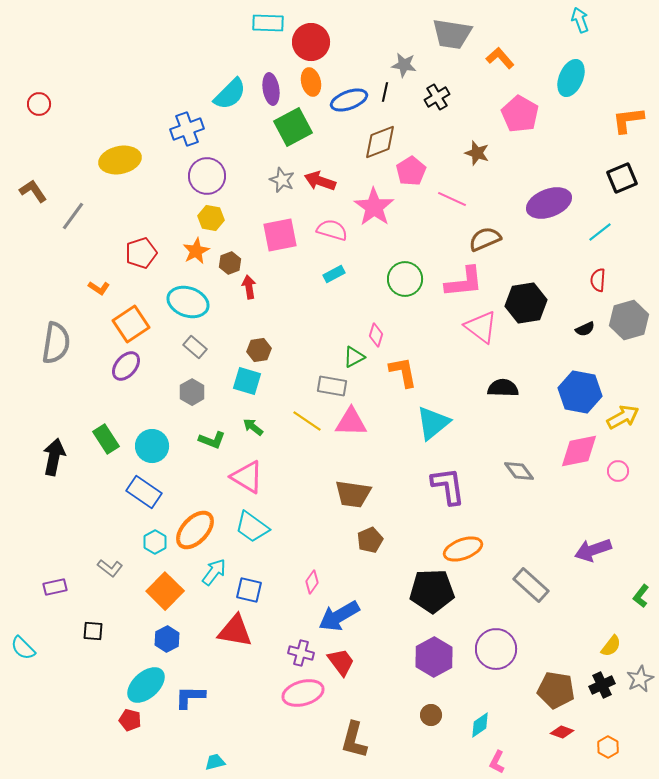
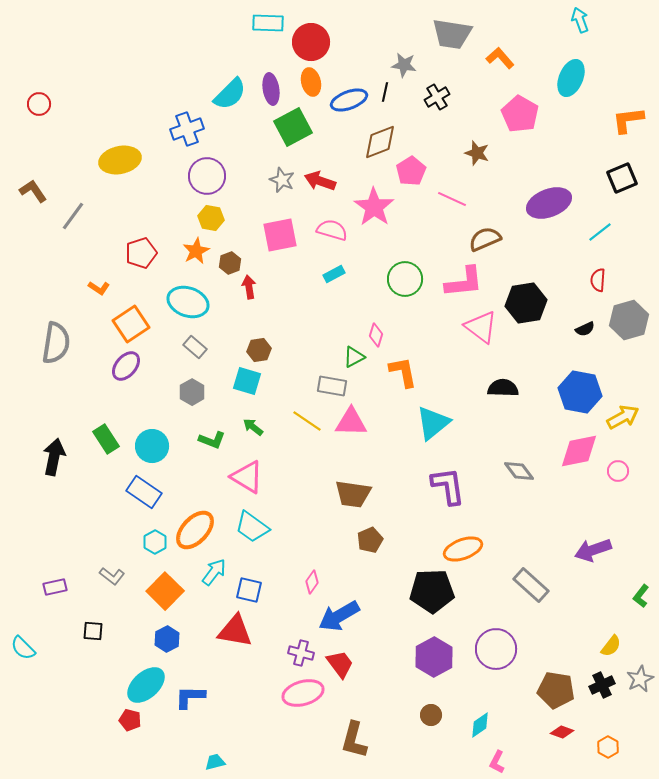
gray L-shape at (110, 568): moved 2 px right, 8 px down
red trapezoid at (341, 662): moved 1 px left, 2 px down
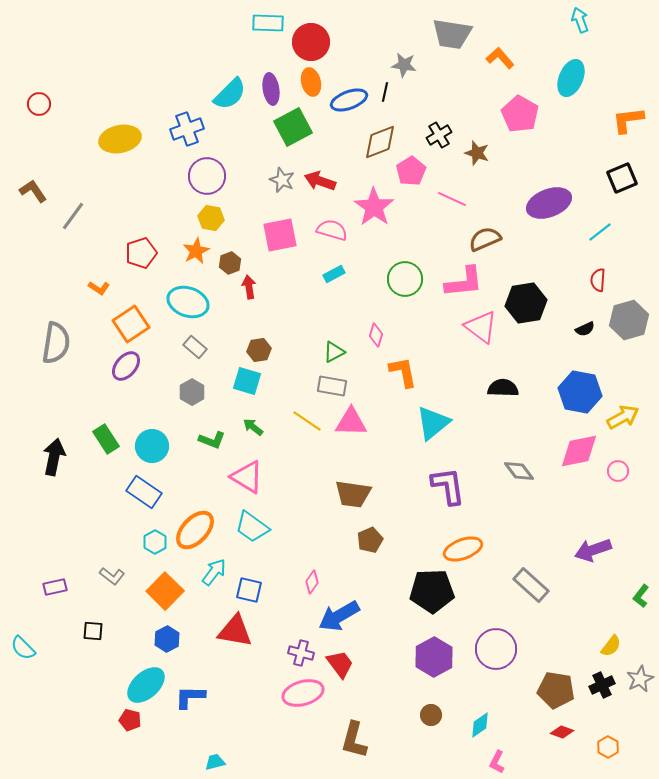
black cross at (437, 97): moved 2 px right, 38 px down
yellow ellipse at (120, 160): moved 21 px up
green triangle at (354, 357): moved 20 px left, 5 px up
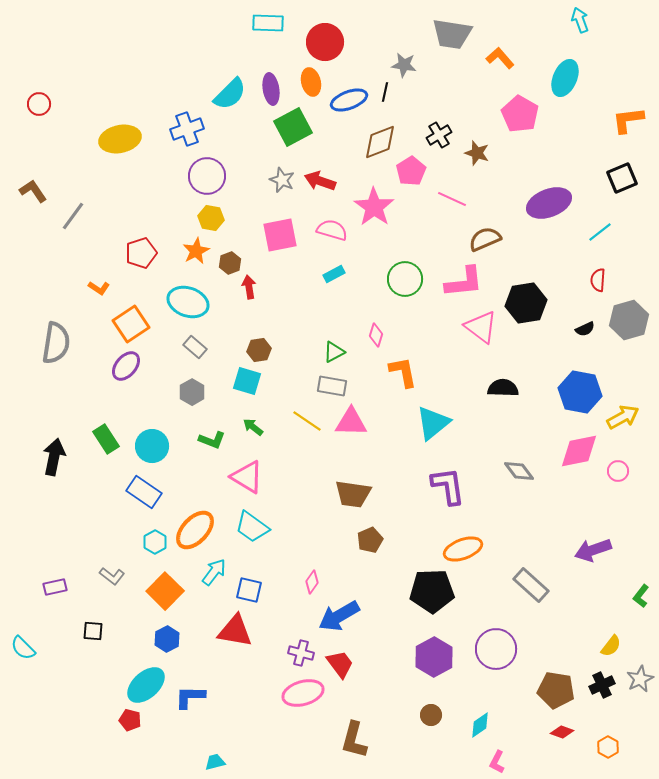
red circle at (311, 42): moved 14 px right
cyan ellipse at (571, 78): moved 6 px left
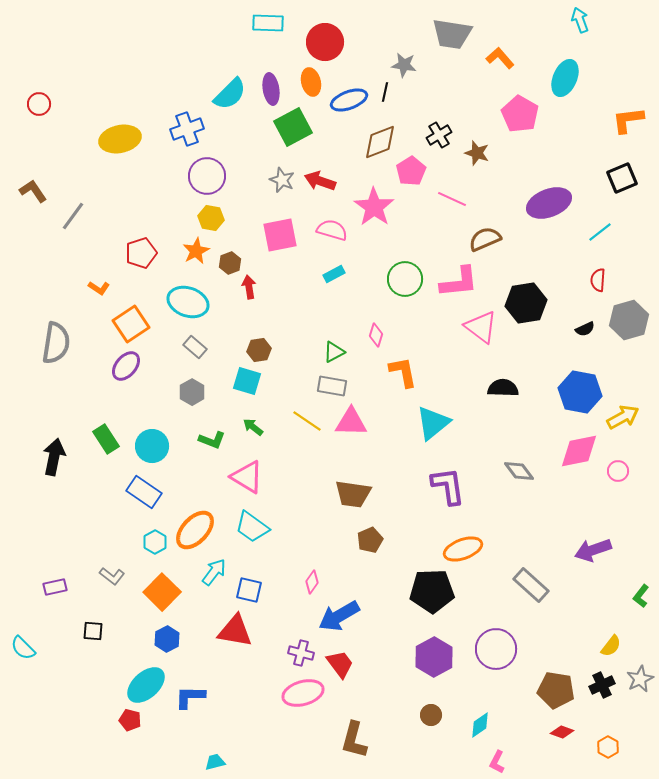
pink L-shape at (464, 282): moved 5 px left
orange square at (165, 591): moved 3 px left, 1 px down
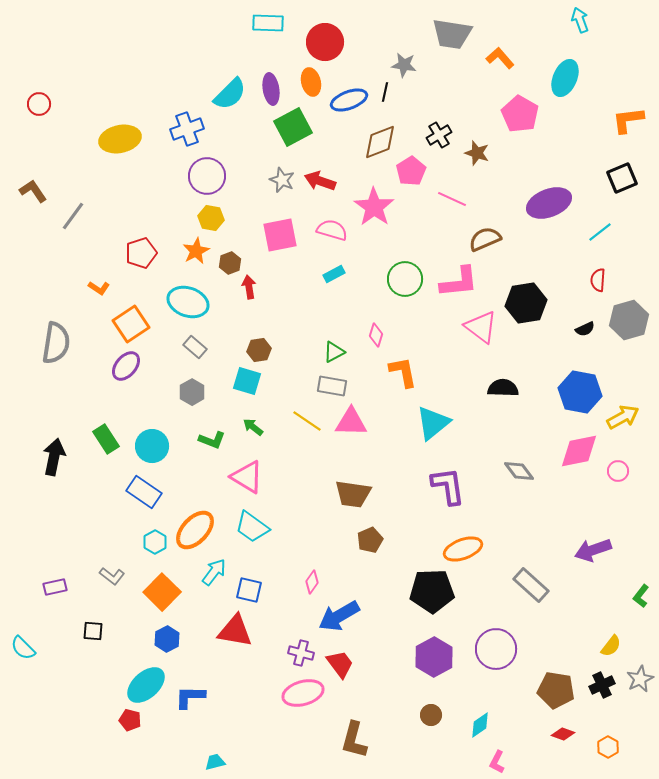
red diamond at (562, 732): moved 1 px right, 2 px down
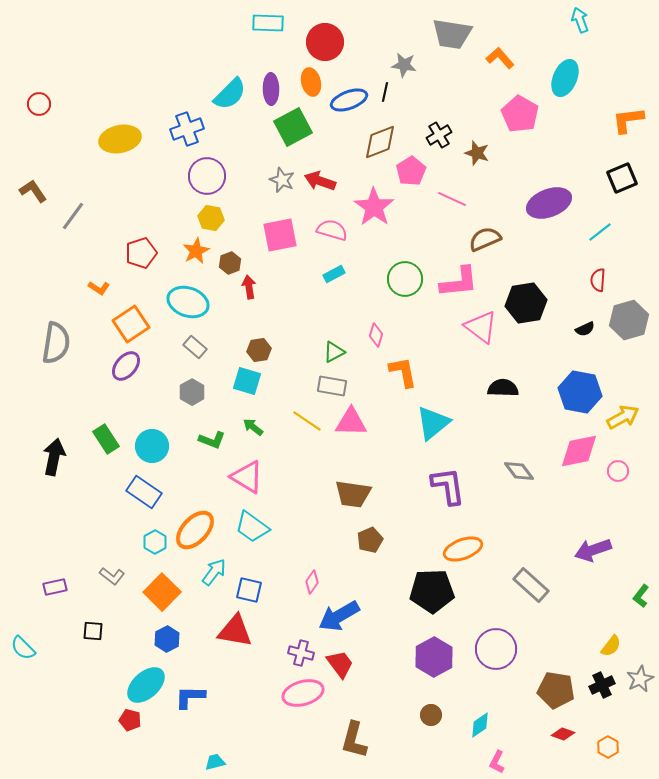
purple ellipse at (271, 89): rotated 8 degrees clockwise
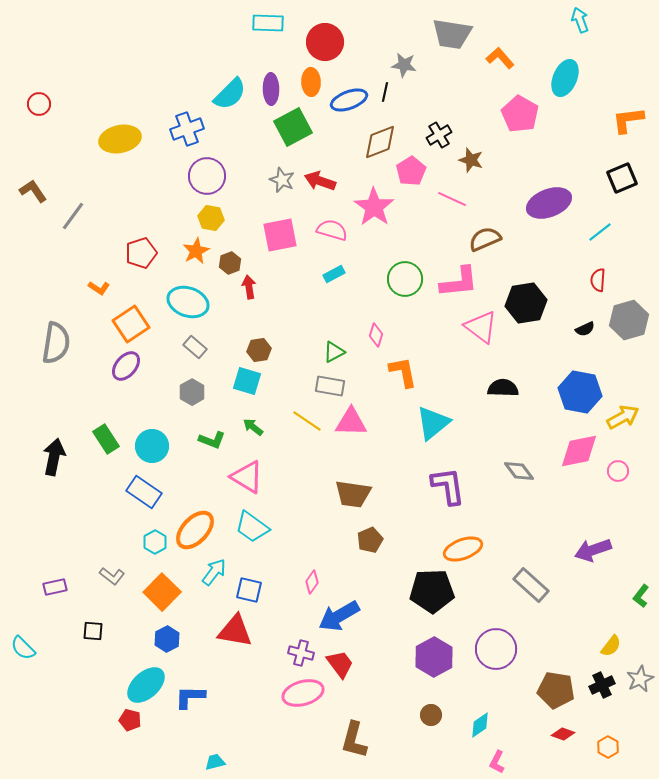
orange ellipse at (311, 82): rotated 12 degrees clockwise
brown star at (477, 153): moved 6 px left, 7 px down
gray rectangle at (332, 386): moved 2 px left
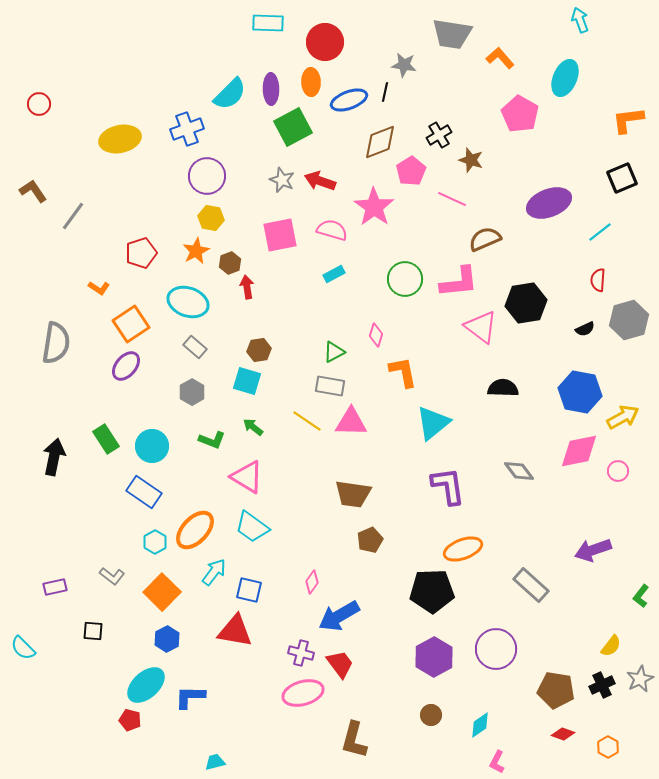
red arrow at (249, 287): moved 2 px left
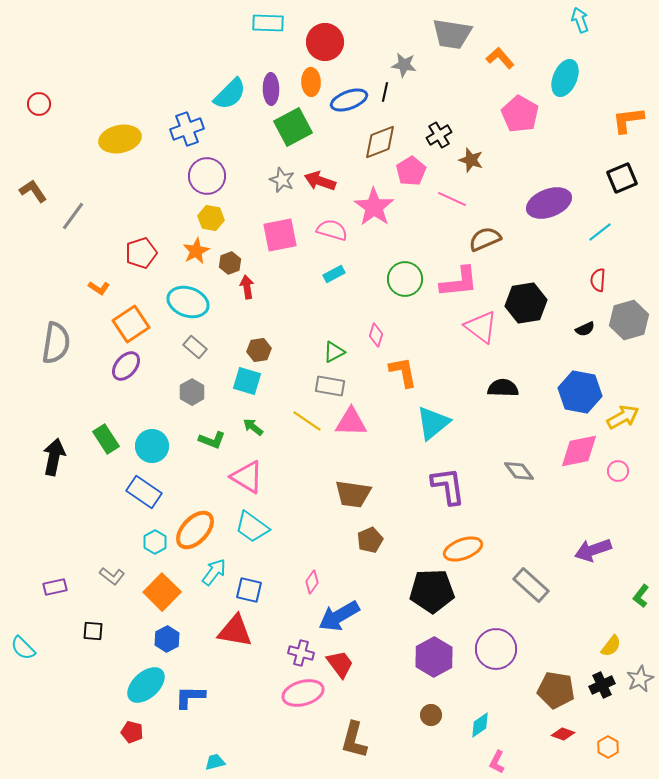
red pentagon at (130, 720): moved 2 px right, 12 px down
